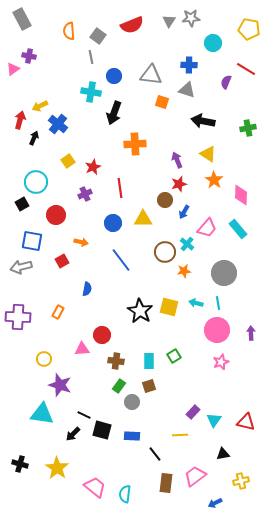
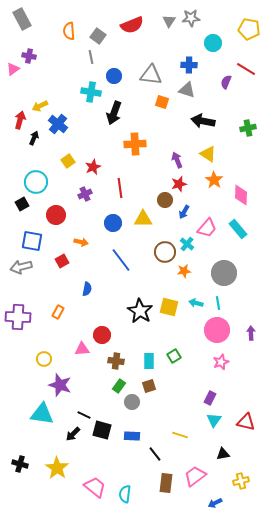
purple rectangle at (193, 412): moved 17 px right, 14 px up; rotated 16 degrees counterclockwise
yellow line at (180, 435): rotated 21 degrees clockwise
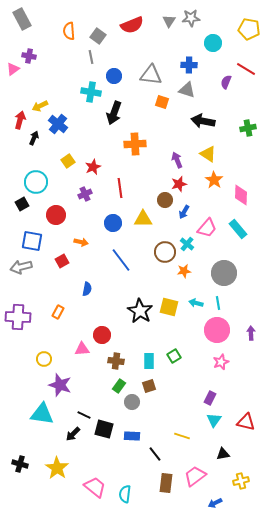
black square at (102, 430): moved 2 px right, 1 px up
yellow line at (180, 435): moved 2 px right, 1 px down
